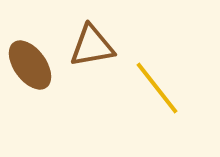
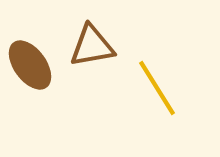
yellow line: rotated 6 degrees clockwise
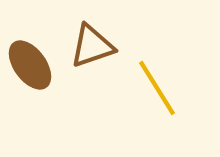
brown triangle: rotated 9 degrees counterclockwise
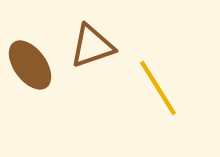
yellow line: moved 1 px right
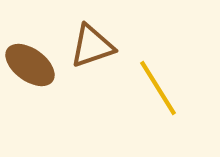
brown ellipse: rotated 18 degrees counterclockwise
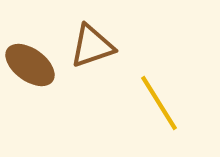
yellow line: moved 1 px right, 15 px down
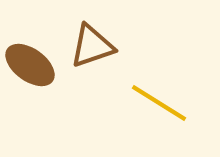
yellow line: rotated 26 degrees counterclockwise
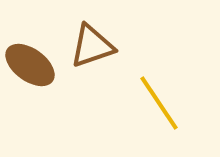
yellow line: rotated 24 degrees clockwise
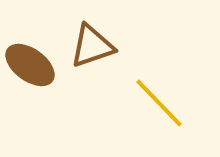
yellow line: rotated 10 degrees counterclockwise
